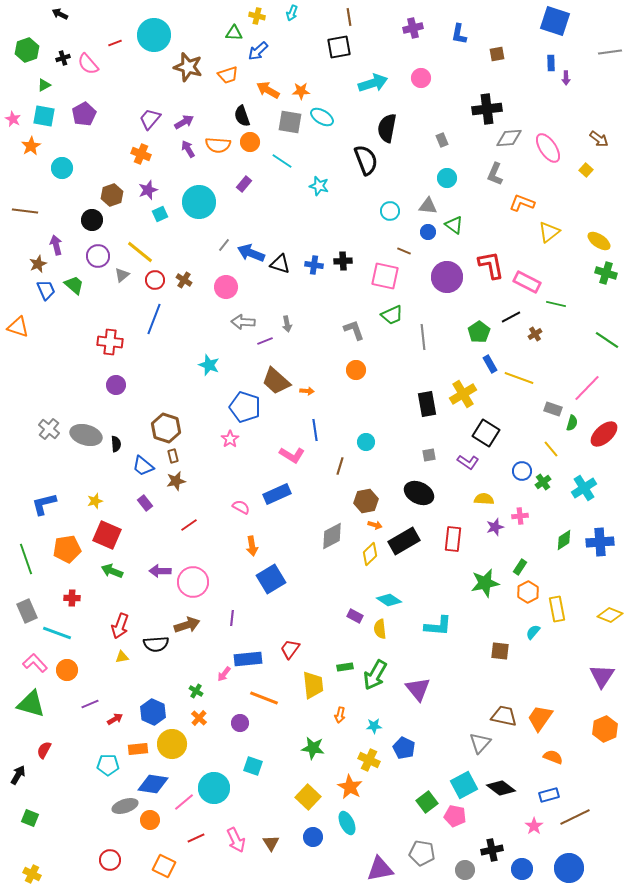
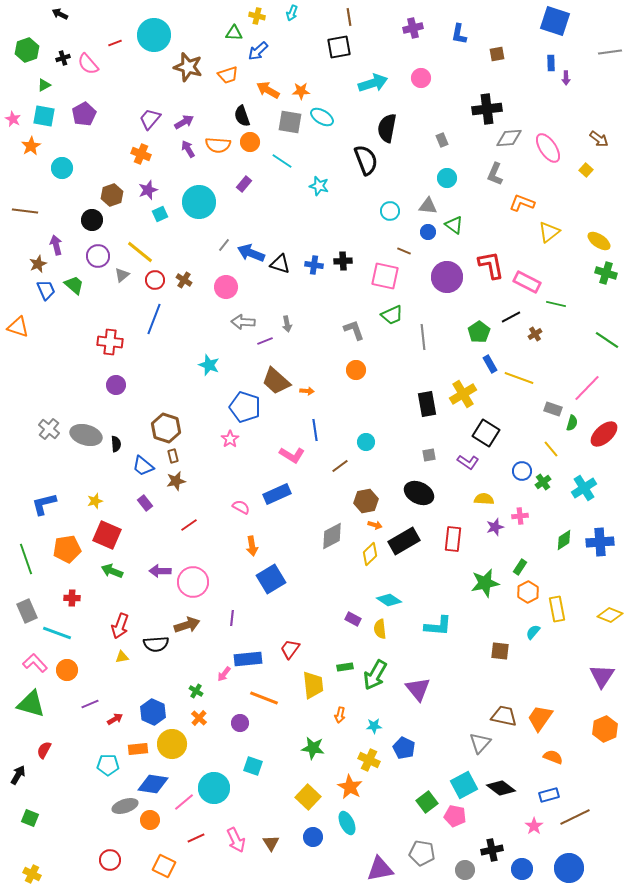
brown line at (340, 466): rotated 36 degrees clockwise
purple rectangle at (355, 616): moved 2 px left, 3 px down
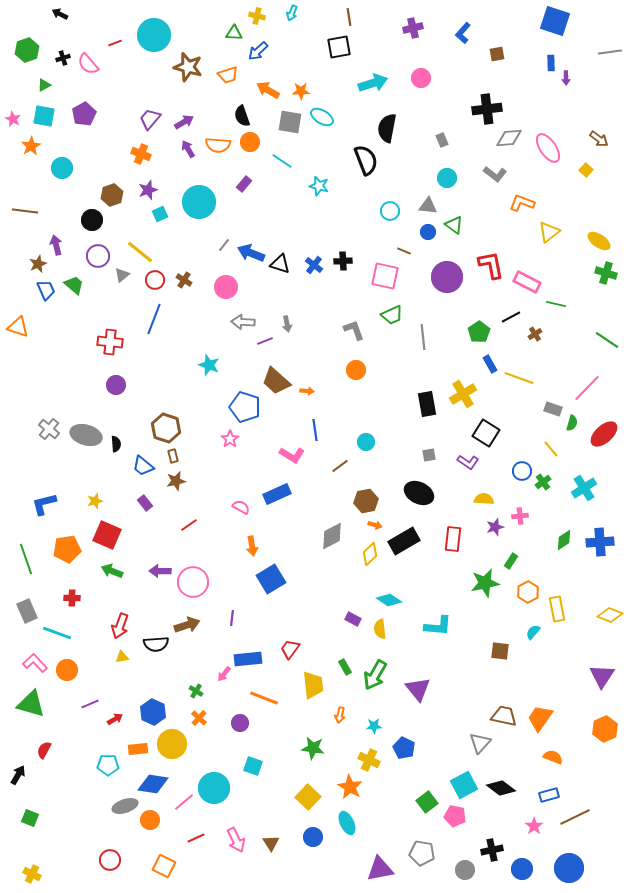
blue L-shape at (459, 34): moved 4 px right, 1 px up; rotated 30 degrees clockwise
gray L-shape at (495, 174): rotated 75 degrees counterclockwise
blue cross at (314, 265): rotated 30 degrees clockwise
green rectangle at (520, 567): moved 9 px left, 6 px up
green rectangle at (345, 667): rotated 70 degrees clockwise
